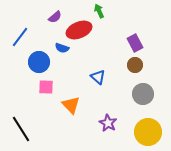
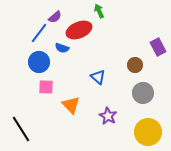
blue line: moved 19 px right, 4 px up
purple rectangle: moved 23 px right, 4 px down
gray circle: moved 1 px up
purple star: moved 7 px up
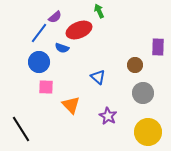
purple rectangle: rotated 30 degrees clockwise
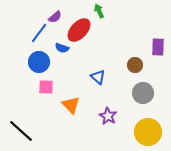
red ellipse: rotated 25 degrees counterclockwise
black line: moved 2 px down; rotated 16 degrees counterclockwise
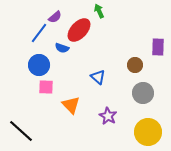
blue circle: moved 3 px down
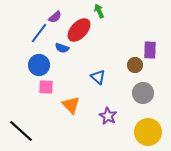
purple rectangle: moved 8 px left, 3 px down
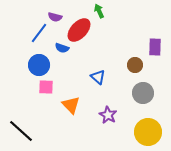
purple semicircle: rotated 56 degrees clockwise
purple rectangle: moved 5 px right, 3 px up
purple star: moved 1 px up
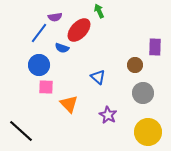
purple semicircle: rotated 24 degrees counterclockwise
orange triangle: moved 2 px left, 1 px up
